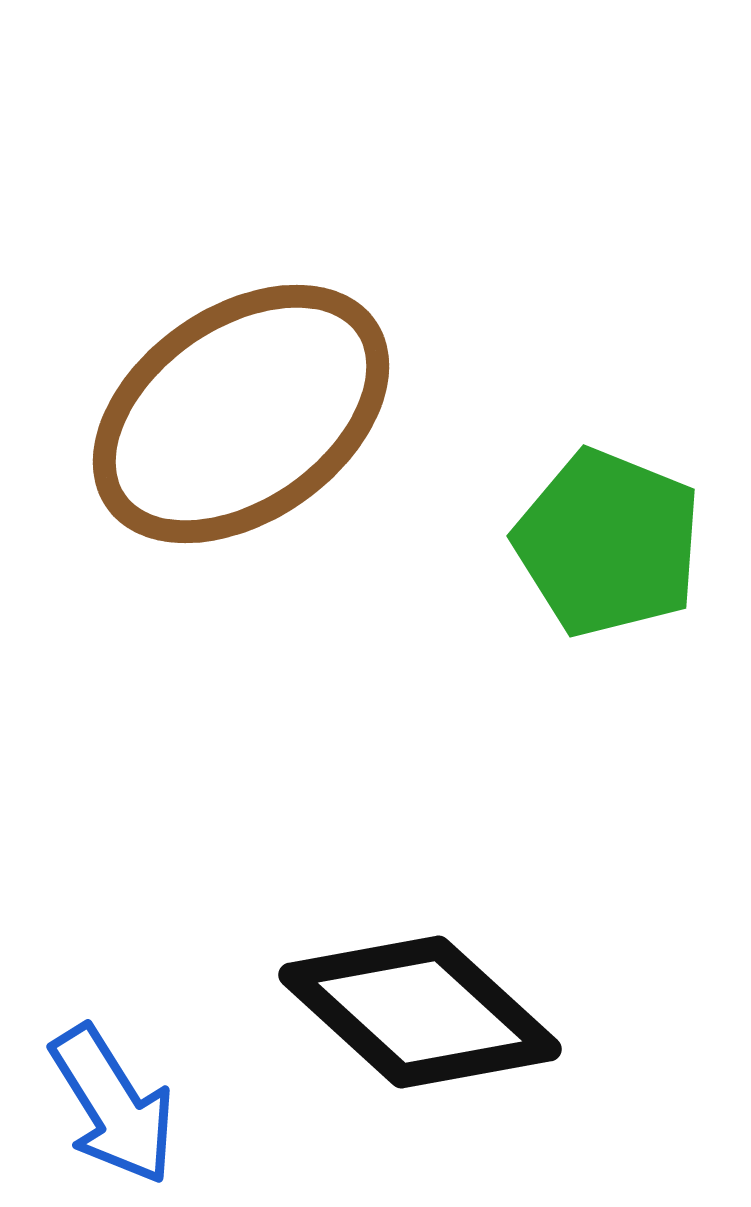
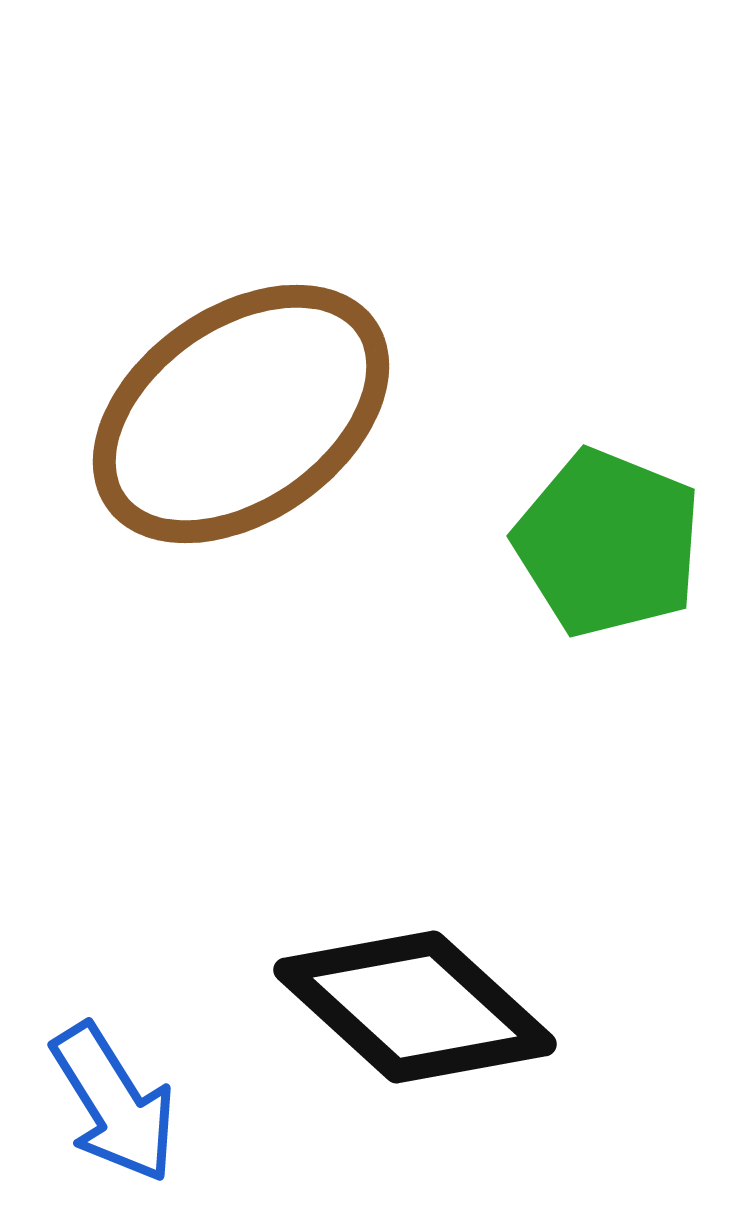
black diamond: moved 5 px left, 5 px up
blue arrow: moved 1 px right, 2 px up
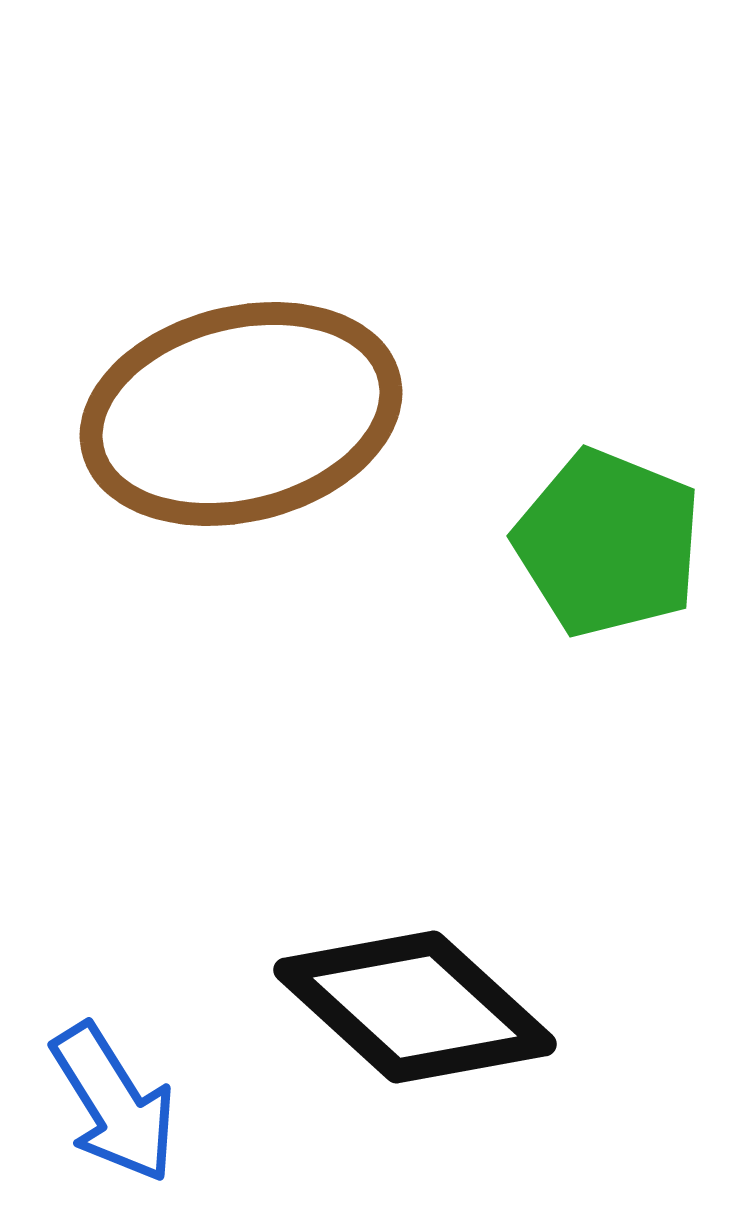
brown ellipse: rotated 21 degrees clockwise
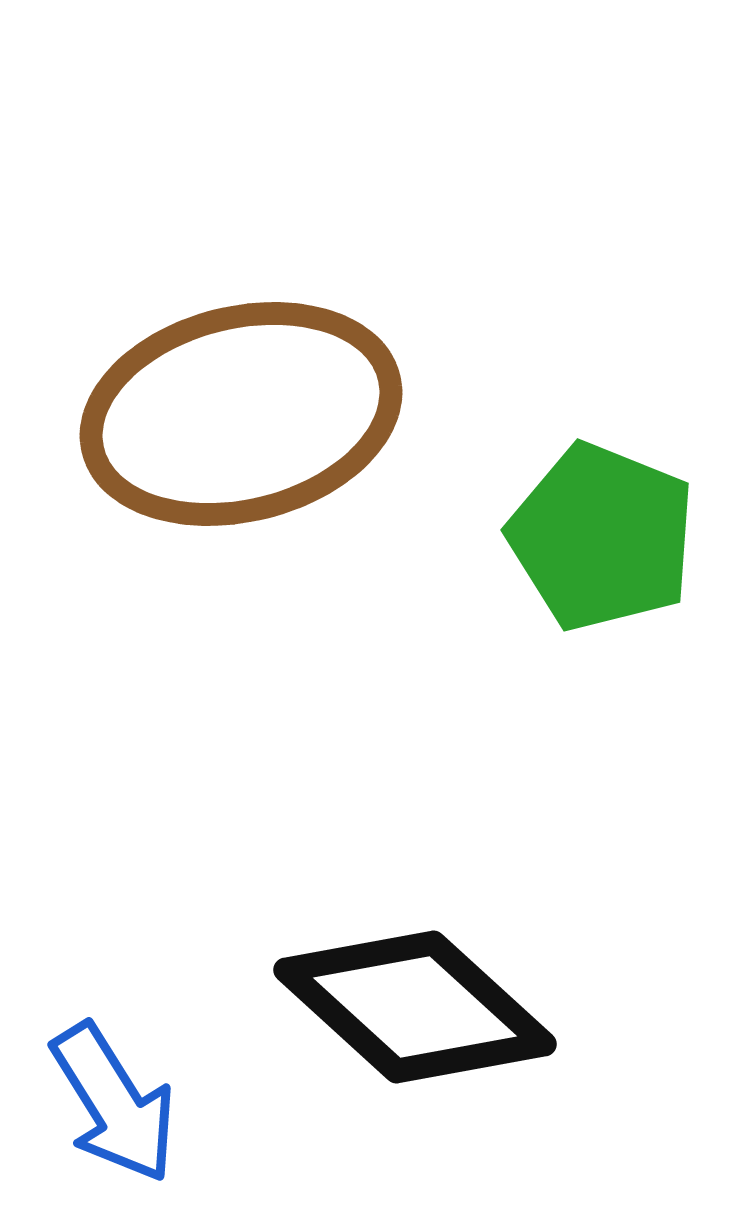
green pentagon: moved 6 px left, 6 px up
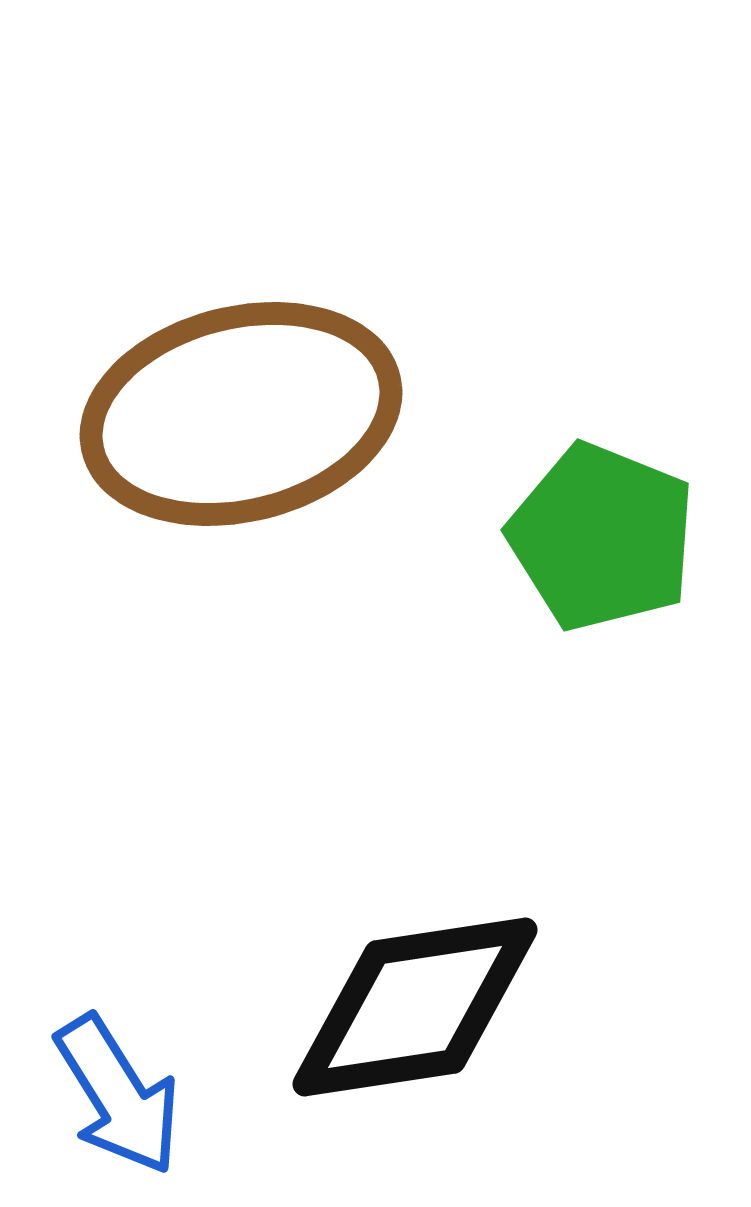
black diamond: rotated 51 degrees counterclockwise
blue arrow: moved 4 px right, 8 px up
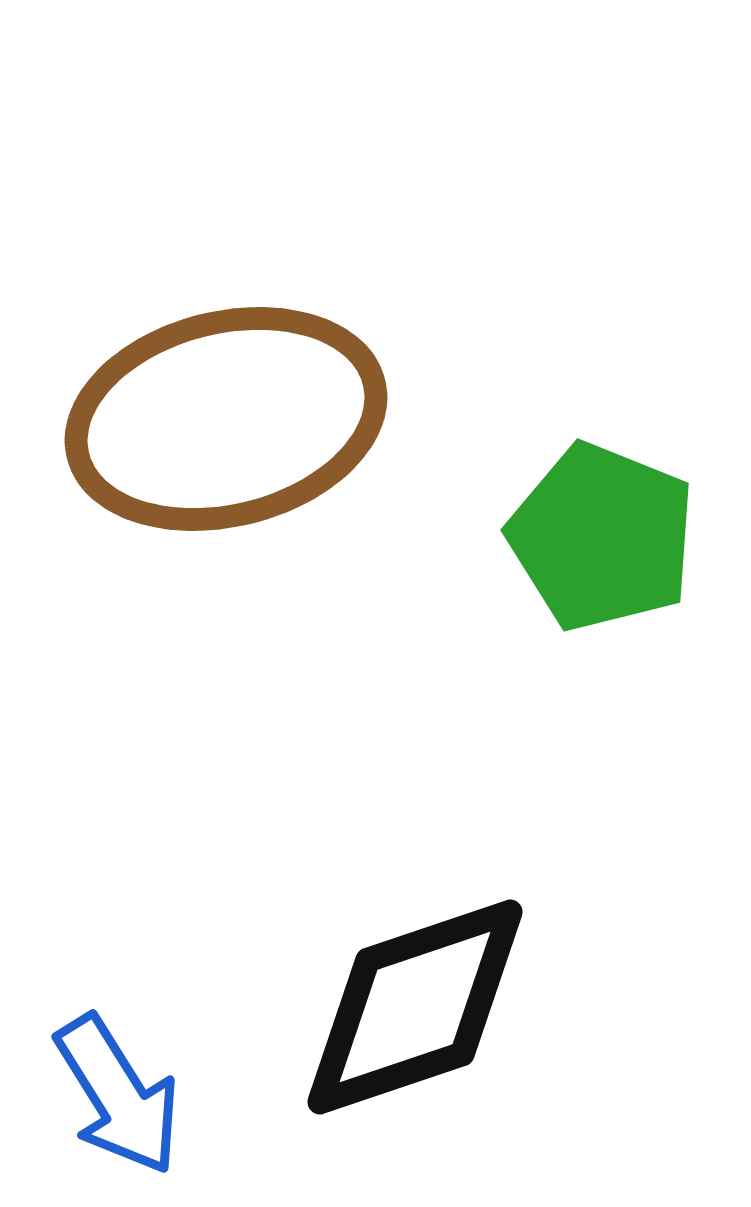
brown ellipse: moved 15 px left, 5 px down
black diamond: rotated 10 degrees counterclockwise
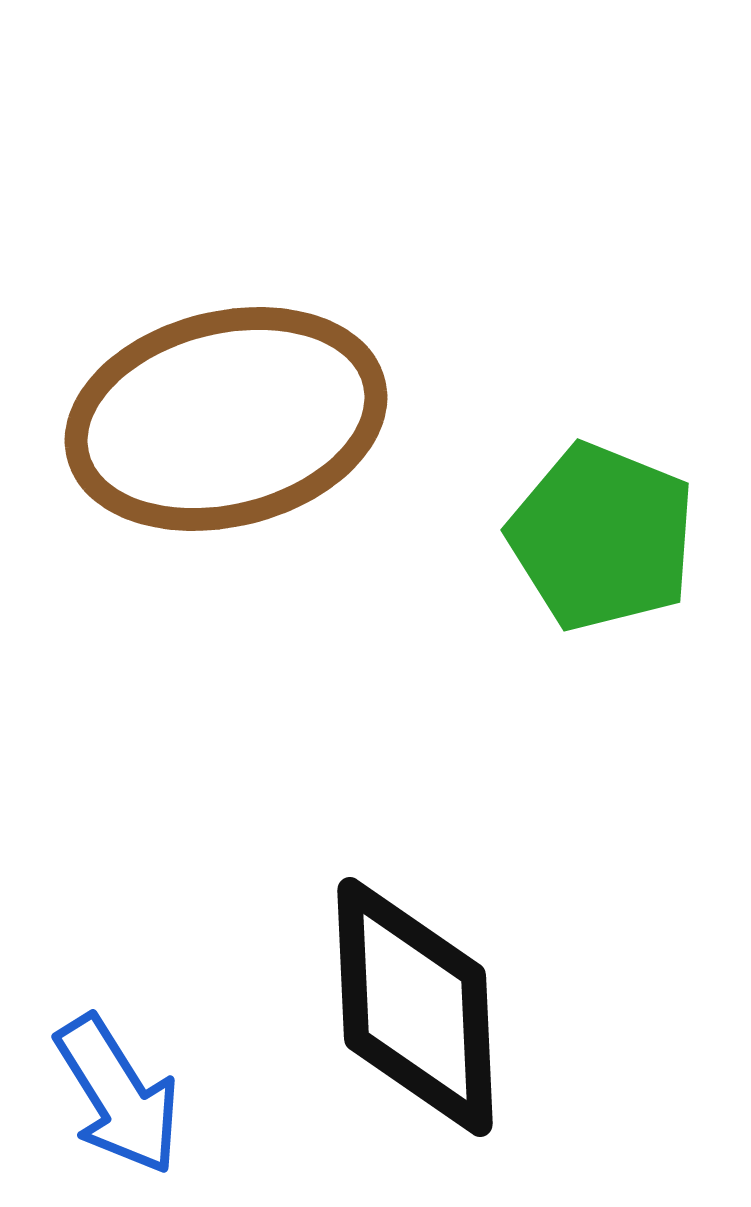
black diamond: rotated 74 degrees counterclockwise
